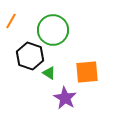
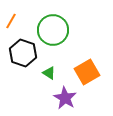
black hexagon: moved 7 px left, 3 px up
orange square: rotated 25 degrees counterclockwise
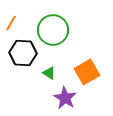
orange line: moved 2 px down
black hexagon: rotated 16 degrees counterclockwise
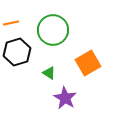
orange line: rotated 49 degrees clockwise
black hexagon: moved 6 px left, 1 px up; rotated 20 degrees counterclockwise
orange square: moved 1 px right, 9 px up
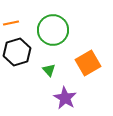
green triangle: moved 3 px up; rotated 16 degrees clockwise
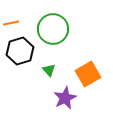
green circle: moved 1 px up
black hexagon: moved 3 px right, 1 px up
orange square: moved 11 px down
purple star: rotated 15 degrees clockwise
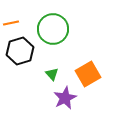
green triangle: moved 3 px right, 4 px down
